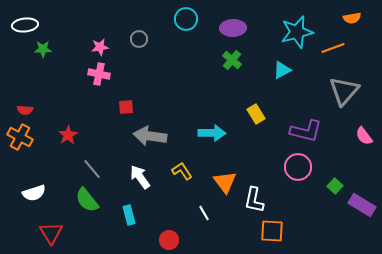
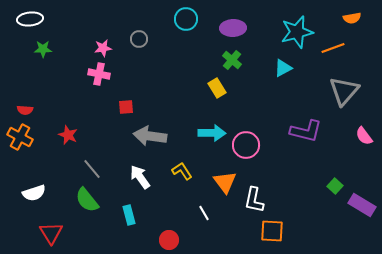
white ellipse: moved 5 px right, 6 px up
pink star: moved 3 px right, 1 px down
cyan triangle: moved 1 px right, 2 px up
yellow rectangle: moved 39 px left, 26 px up
red star: rotated 18 degrees counterclockwise
pink circle: moved 52 px left, 22 px up
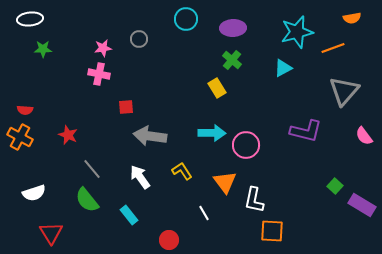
cyan rectangle: rotated 24 degrees counterclockwise
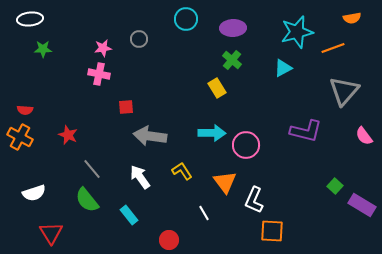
white L-shape: rotated 12 degrees clockwise
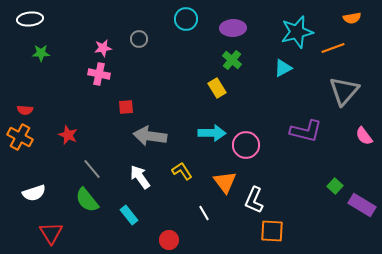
green star: moved 2 px left, 4 px down
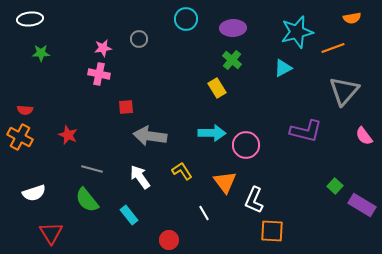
gray line: rotated 35 degrees counterclockwise
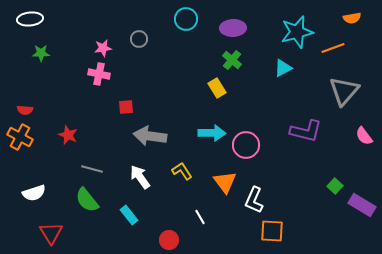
white line: moved 4 px left, 4 px down
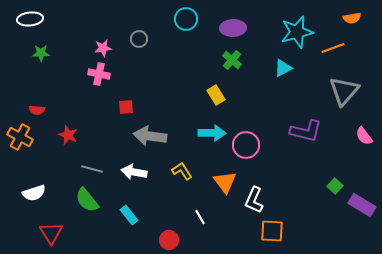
yellow rectangle: moved 1 px left, 7 px down
red semicircle: moved 12 px right
white arrow: moved 6 px left, 5 px up; rotated 45 degrees counterclockwise
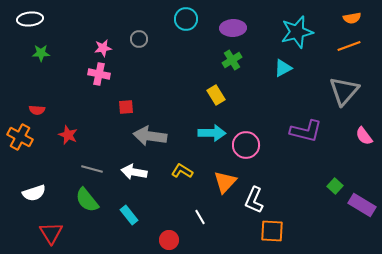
orange line: moved 16 px right, 2 px up
green cross: rotated 18 degrees clockwise
yellow L-shape: rotated 25 degrees counterclockwise
orange triangle: rotated 20 degrees clockwise
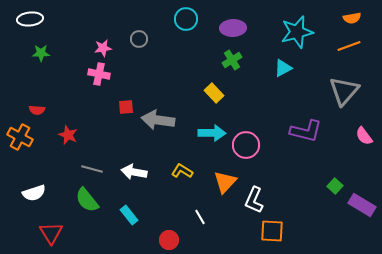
yellow rectangle: moved 2 px left, 2 px up; rotated 12 degrees counterclockwise
gray arrow: moved 8 px right, 16 px up
